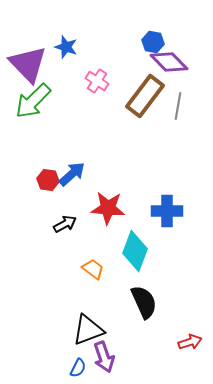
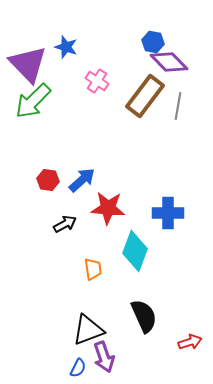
blue arrow: moved 10 px right, 6 px down
blue cross: moved 1 px right, 2 px down
orange trapezoid: rotated 45 degrees clockwise
black semicircle: moved 14 px down
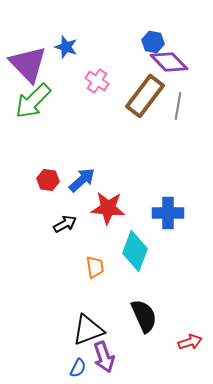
orange trapezoid: moved 2 px right, 2 px up
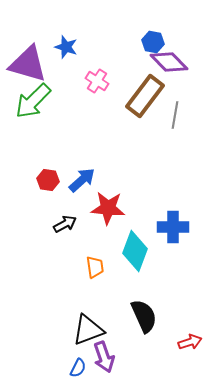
purple triangle: rotated 30 degrees counterclockwise
gray line: moved 3 px left, 9 px down
blue cross: moved 5 px right, 14 px down
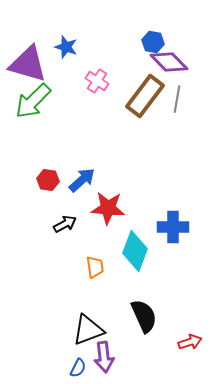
gray line: moved 2 px right, 16 px up
purple arrow: rotated 12 degrees clockwise
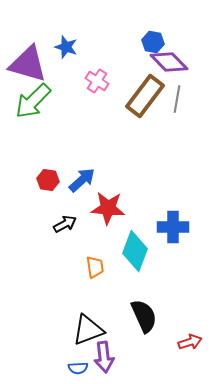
blue semicircle: rotated 60 degrees clockwise
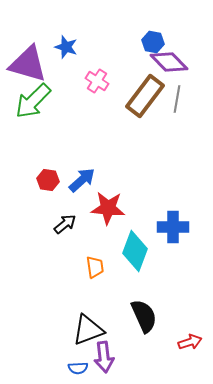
black arrow: rotated 10 degrees counterclockwise
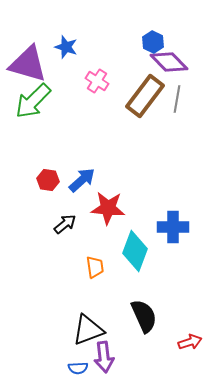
blue hexagon: rotated 15 degrees clockwise
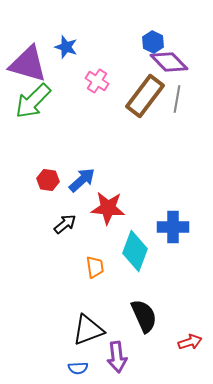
purple arrow: moved 13 px right
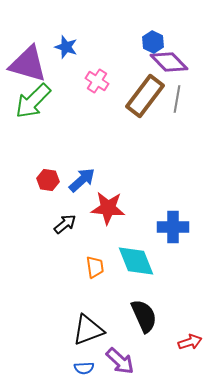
cyan diamond: moved 1 px right, 10 px down; rotated 42 degrees counterclockwise
purple arrow: moved 3 px right, 4 px down; rotated 40 degrees counterclockwise
blue semicircle: moved 6 px right
